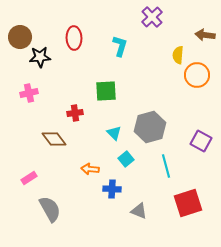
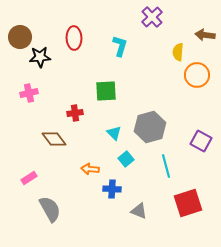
yellow semicircle: moved 3 px up
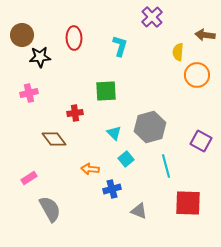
brown circle: moved 2 px right, 2 px up
blue cross: rotated 18 degrees counterclockwise
red square: rotated 20 degrees clockwise
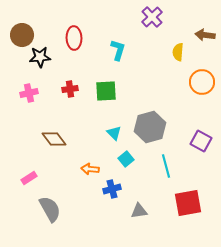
cyan L-shape: moved 2 px left, 4 px down
orange circle: moved 5 px right, 7 px down
red cross: moved 5 px left, 24 px up
red square: rotated 12 degrees counterclockwise
gray triangle: rotated 30 degrees counterclockwise
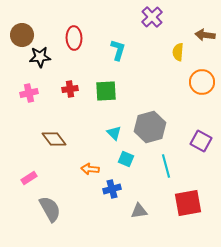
cyan square: rotated 28 degrees counterclockwise
